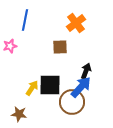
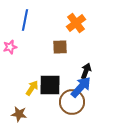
pink star: moved 1 px down
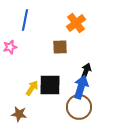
blue arrow: rotated 25 degrees counterclockwise
brown circle: moved 7 px right, 5 px down
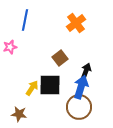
brown square: moved 11 px down; rotated 35 degrees counterclockwise
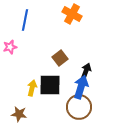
orange cross: moved 4 px left, 9 px up; rotated 24 degrees counterclockwise
yellow arrow: rotated 21 degrees counterclockwise
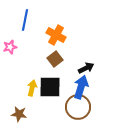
orange cross: moved 16 px left, 21 px down
brown square: moved 5 px left, 1 px down
black arrow: moved 3 px up; rotated 42 degrees clockwise
black square: moved 2 px down
brown circle: moved 1 px left
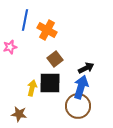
orange cross: moved 9 px left, 5 px up
black square: moved 4 px up
brown circle: moved 1 px up
